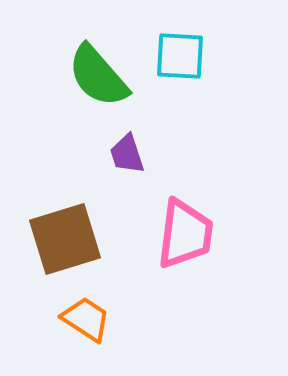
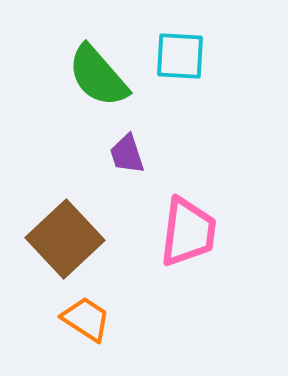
pink trapezoid: moved 3 px right, 2 px up
brown square: rotated 26 degrees counterclockwise
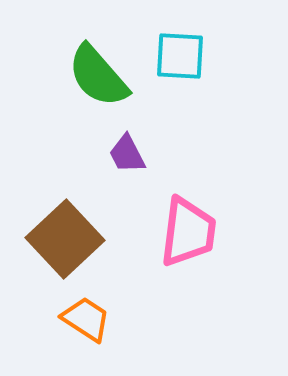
purple trapezoid: rotated 9 degrees counterclockwise
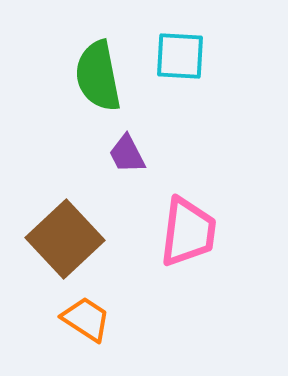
green semicircle: rotated 30 degrees clockwise
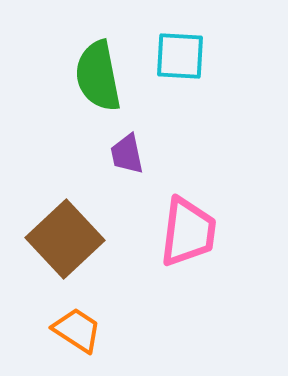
purple trapezoid: rotated 15 degrees clockwise
orange trapezoid: moved 9 px left, 11 px down
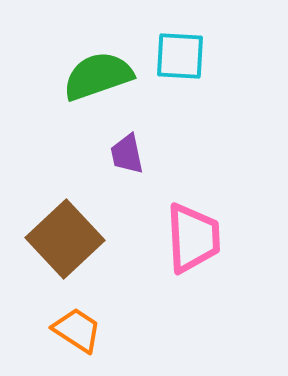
green semicircle: rotated 82 degrees clockwise
pink trapezoid: moved 5 px right, 6 px down; rotated 10 degrees counterclockwise
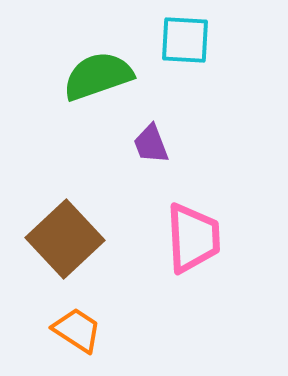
cyan square: moved 5 px right, 16 px up
purple trapezoid: moved 24 px right, 10 px up; rotated 9 degrees counterclockwise
